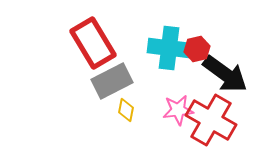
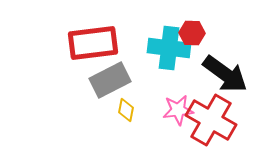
red rectangle: rotated 66 degrees counterclockwise
red hexagon: moved 5 px left, 16 px up; rotated 15 degrees clockwise
gray rectangle: moved 2 px left, 1 px up
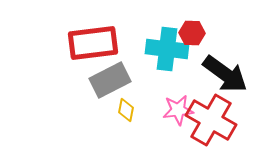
cyan cross: moved 2 px left, 1 px down
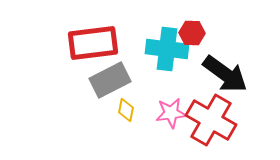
pink star: moved 7 px left, 3 px down
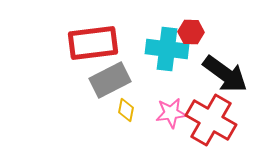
red hexagon: moved 1 px left, 1 px up
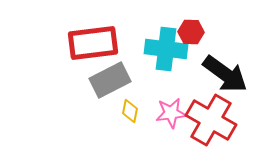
cyan cross: moved 1 px left
yellow diamond: moved 4 px right, 1 px down
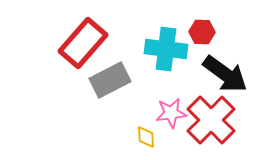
red hexagon: moved 11 px right
red rectangle: moved 10 px left; rotated 42 degrees counterclockwise
yellow diamond: moved 16 px right, 26 px down; rotated 15 degrees counterclockwise
red cross: rotated 15 degrees clockwise
